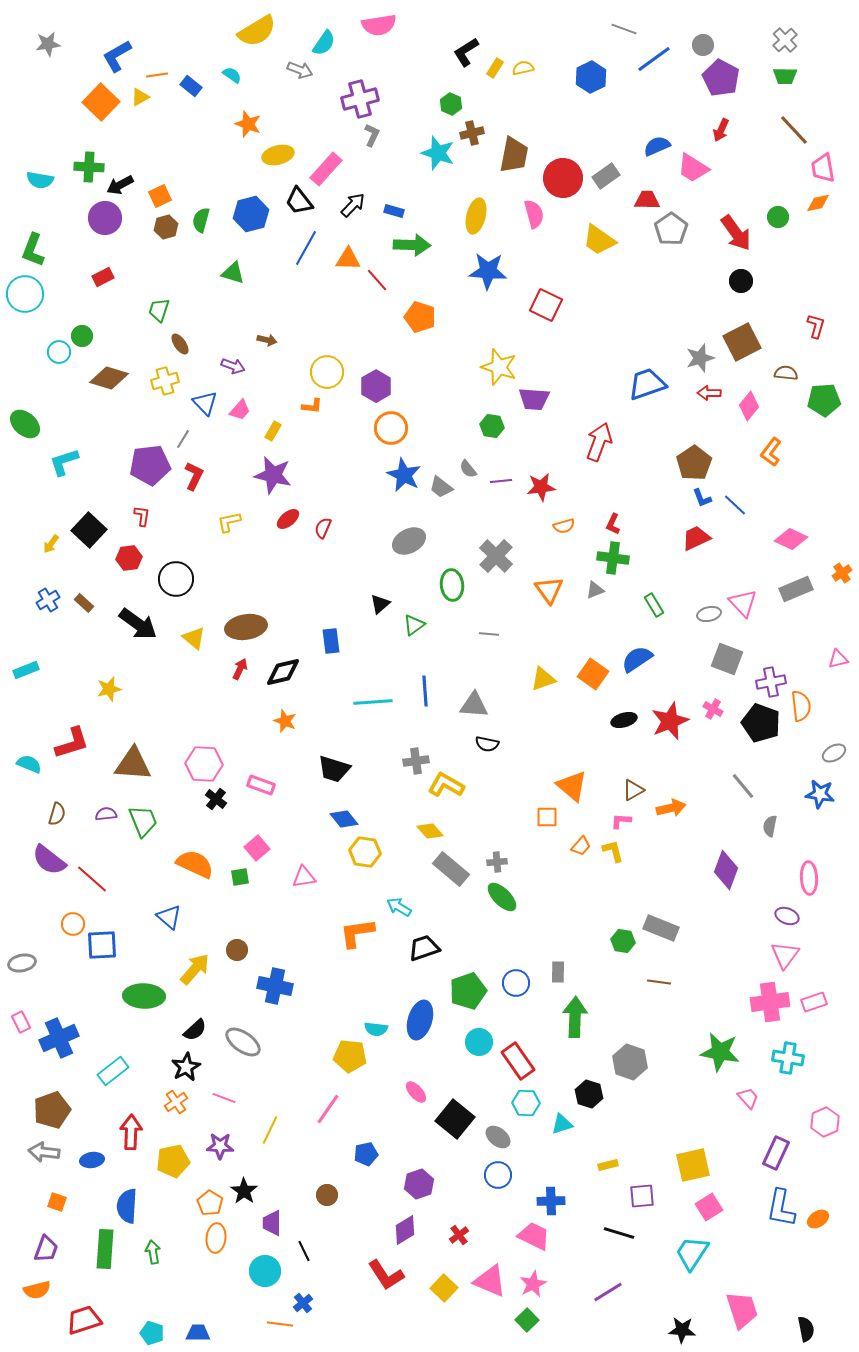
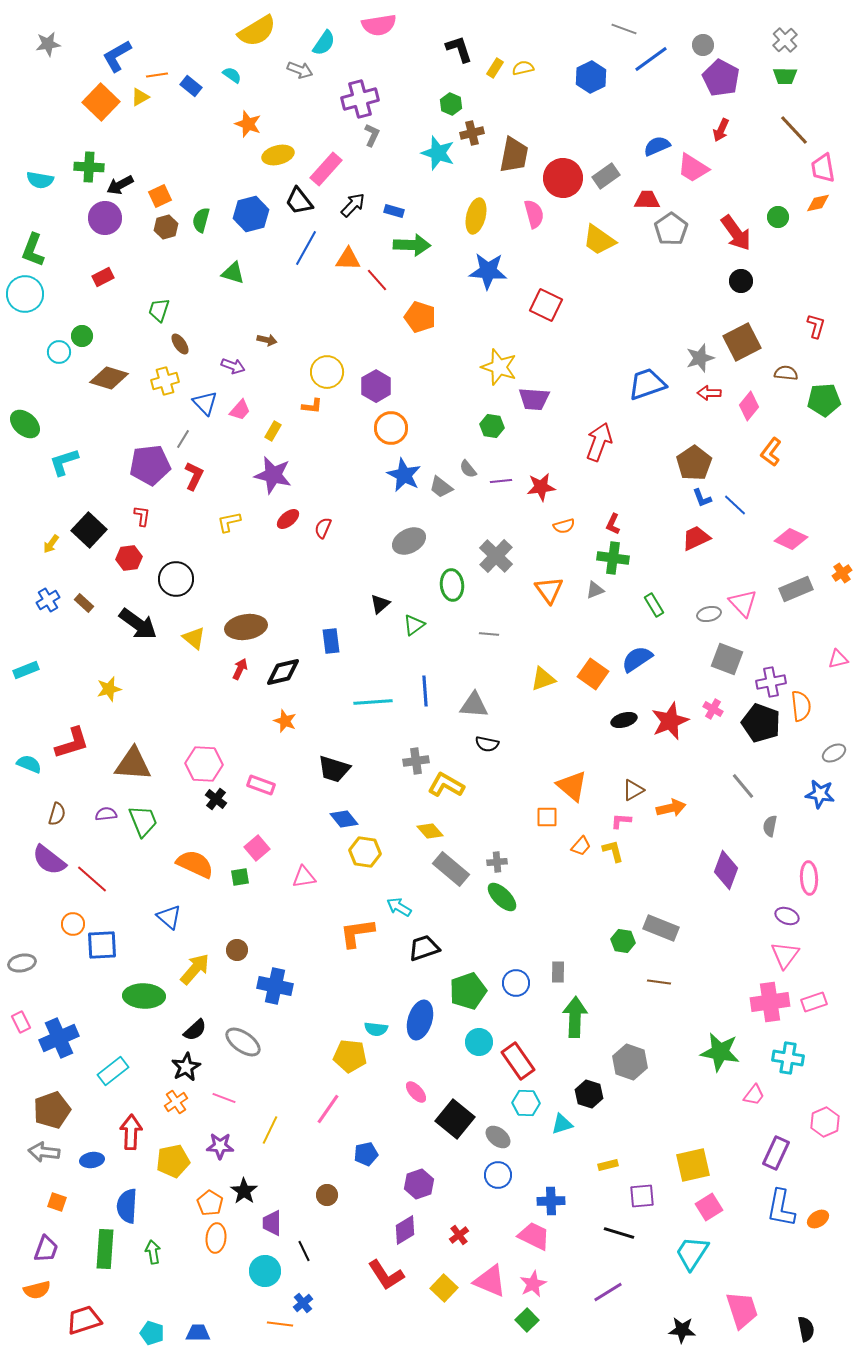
black L-shape at (466, 52): moved 7 px left, 3 px up; rotated 104 degrees clockwise
blue line at (654, 59): moved 3 px left
pink trapezoid at (748, 1098): moved 6 px right, 3 px up; rotated 80 degrees clockwise
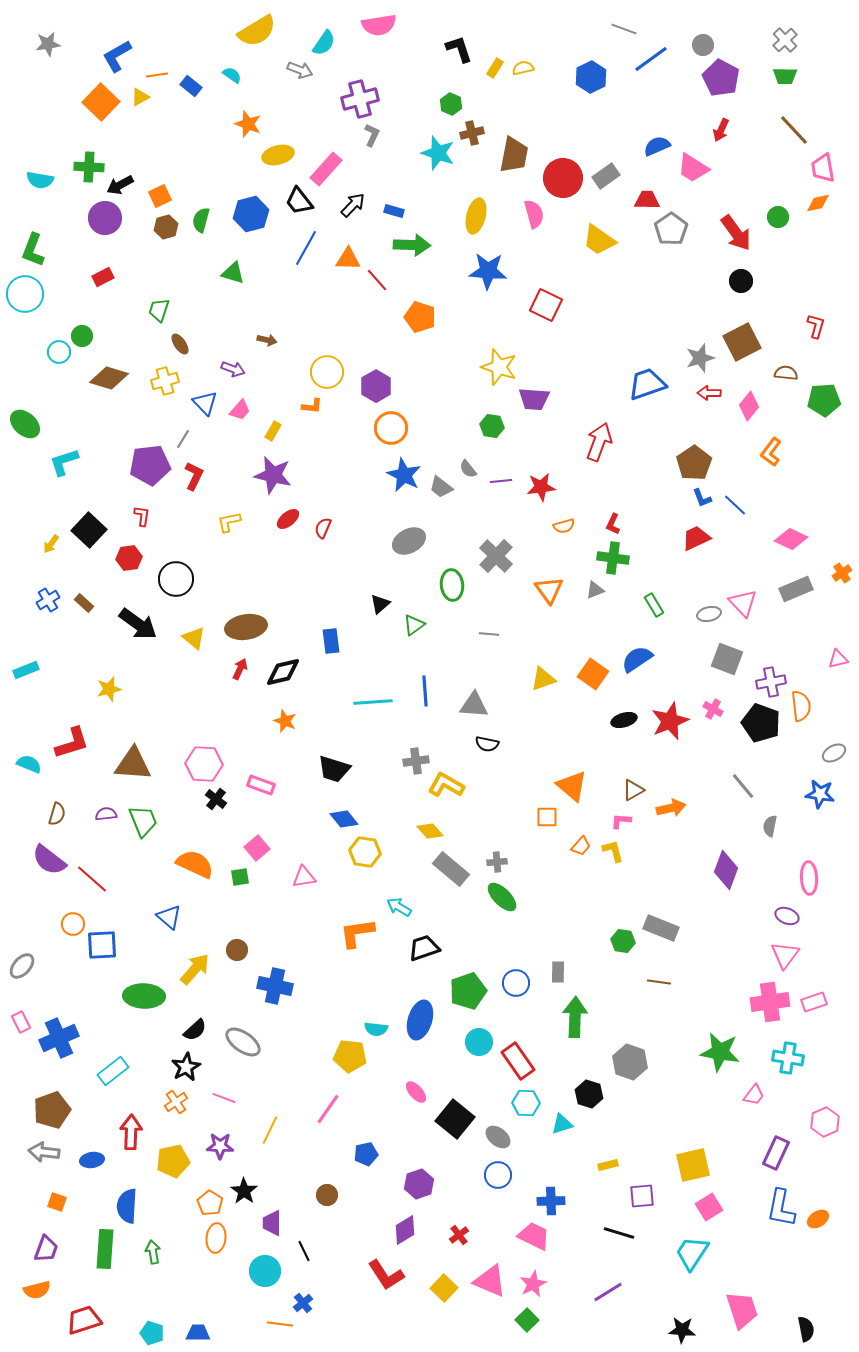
purple arrow at (233, 366): moved 3 px down
gray ellipse at (22, 963): moved 3 px down; rotated 36 degrees counterclockwise
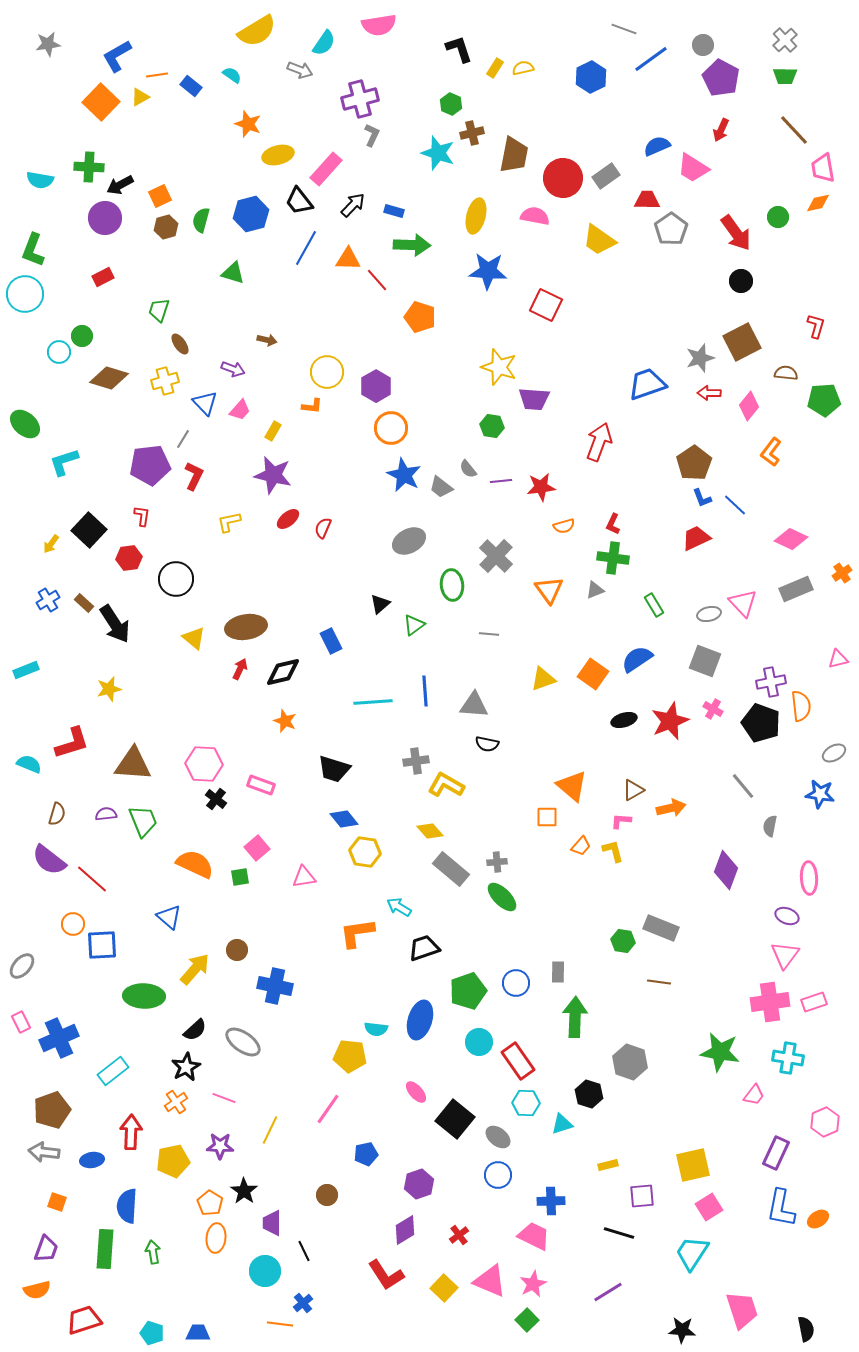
pink semicircle at (534, 214): moved 1 px right, 2 px down; rotated 64 degrees counterclockwise
black arrow at (138, 624): moved 23 px left; rotated 21 degrees clockwise
blue rectangle at (331, 641): rotated 20 degrees counterclockwise
gray square at (727, 659): moved 22 px left, 2 px down
